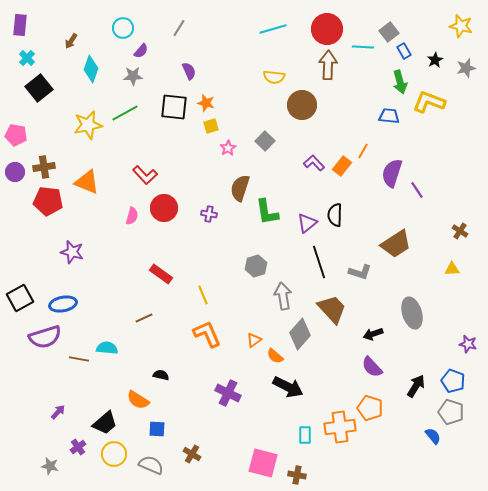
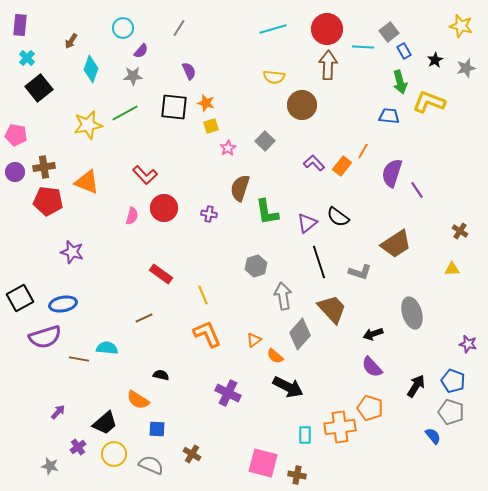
black semicircle at (335, 215): moved 3 px right, 2 px down; rotated 55 degrees counterclockwise
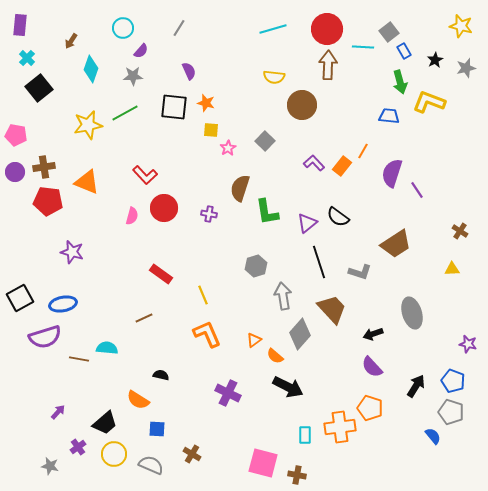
yellow square at (211, 126): moved 4 px down; rotated 21 degrees clockwise
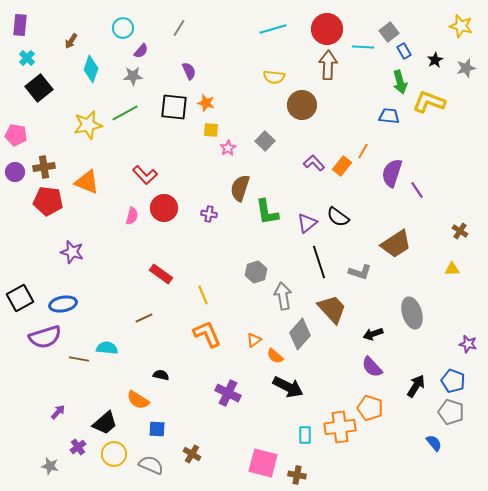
gray hexagon at (256, 266): moved 6 px down
blue semicircle at (433, 436): moved 1 px right, 7 px down
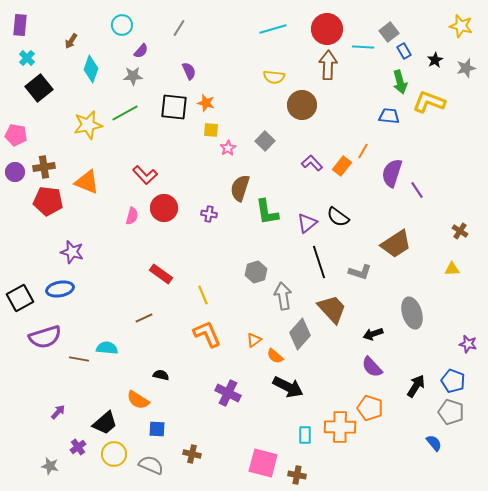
cyan circle at (123, 28): moved 1 px left, 3 px up
purple L-shape at (314, 163): moved 2 px left
blue ellipse at (63, 304): moved 3 px left, 15 px up
orange cross at (340, 427): rotated 8 degrees clockwise
brown cross at (192, 454): rotated 18 degrees counterclockwise
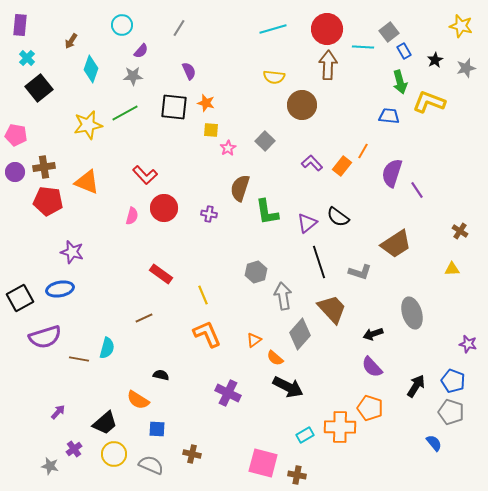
cyan semicircle at (107, 348): rotated 100 degrees clockwise
orange semicircle at (275, 356): moved 2 px down
cyan rectangle at (305, 435): rotated 60 degrees clockwise
purple cross at (78, 447): moved 4 px left, 2 px down
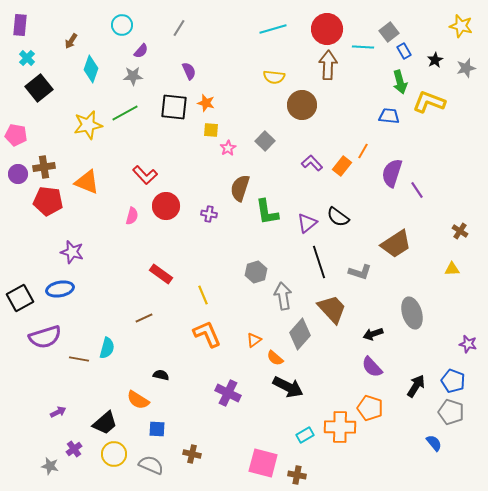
purple circle at (15, 172): moved 3 px right, 2 px down
red circle at (164, 208): moved 2 px right, 2 px up
purple arrow at (58, 412): rotated 21 degrees clockwise
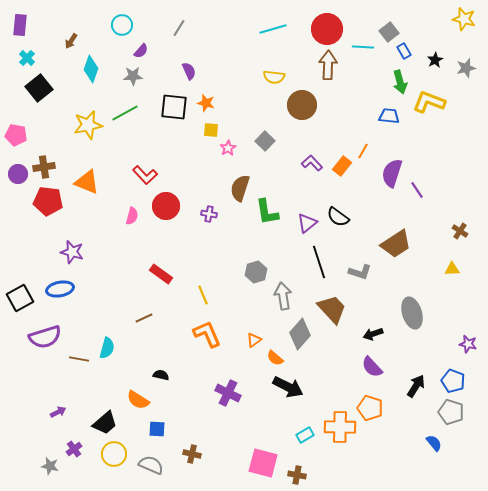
yellow star at (461, 26): moved 3 px right, 7 px up
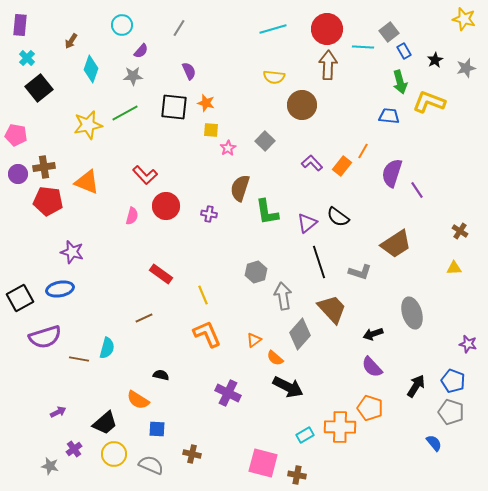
yellow triangle at (452, 269): moved 2 px right, 1 px up
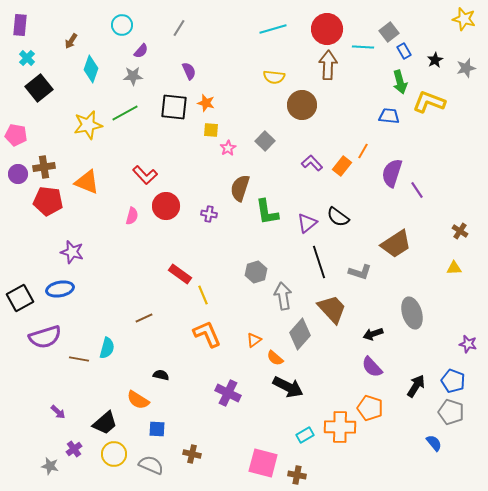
red rectangle at (161, 274): moved 19 px right
purple arrow at (58, 412): rotated 70 degrees clockwise
